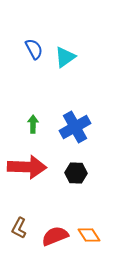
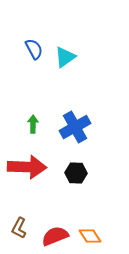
orange diamond: moved 1 px right, 1 px down
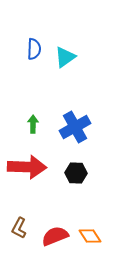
blue semicircle: rotated 30 degrees clockwise
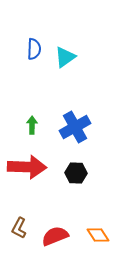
green arrow: moved 1 px left, 1 px down
orange diamond: moved 8 px right, 1 px up
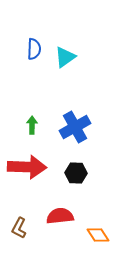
red semicircle: moved 5 px right, 20 px up; rotated 16 degrees clockwise
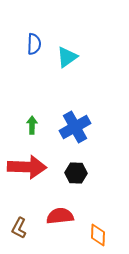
blue semicircle: moved 5 px up
cyan triangle: moved 2 px right
orange diamond: rotated 35 degrees clockwise
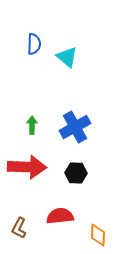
cyan triangle: rotated 45 degrees counterclockwise
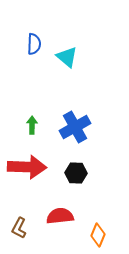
orange diamond: rotated 20 degrees clockwise
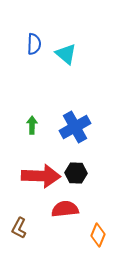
cyan triangle: moved 1 px left, 3 px up
red arrow: moved 14 px right, 9 px down
red semicircle: moved 5 px right, 7 px up
